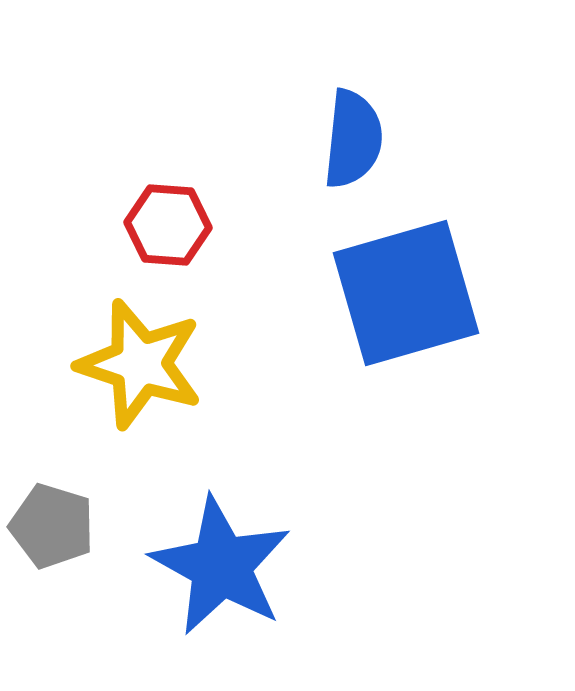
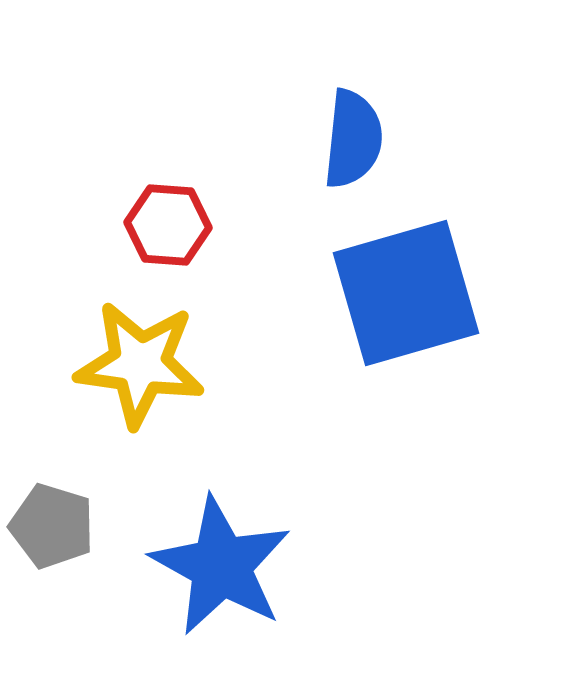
yellow star: rotated 10 degrees counterclockwise
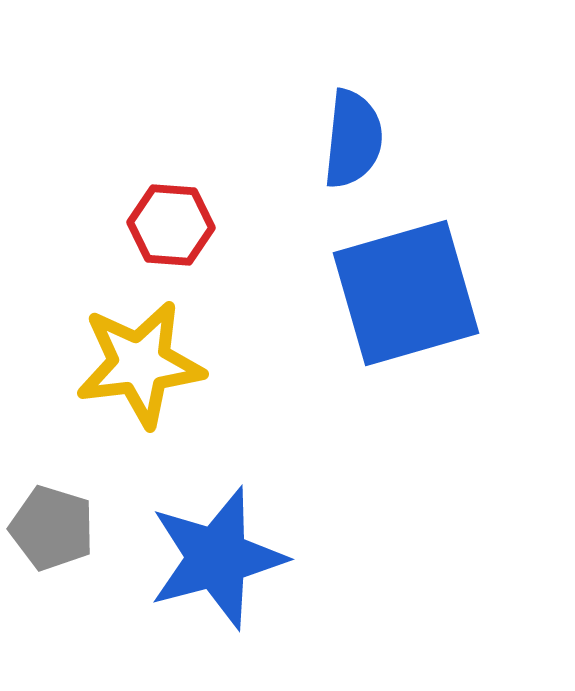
red hexagon: moved 3 px right
yellow star: rotated 15 degrees counterclockwise
gray pentagon: moved 2 px down
blue star: moved 4 px left, 8 px up; rotated 28 degrees clockwise
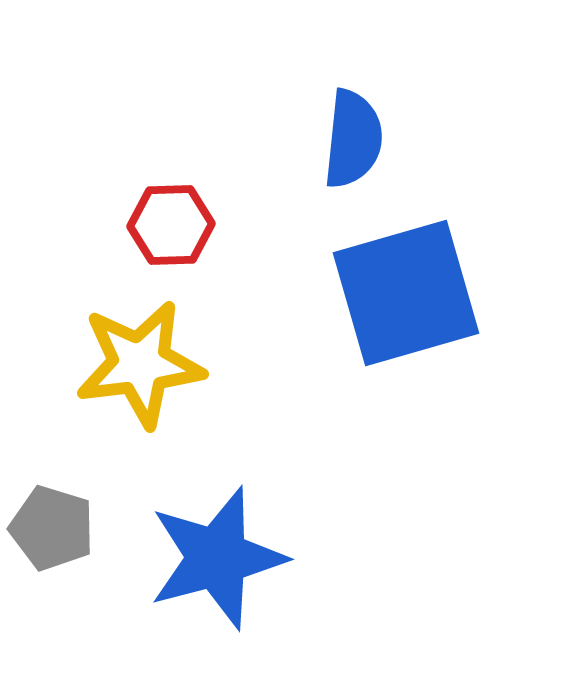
red hexagon: rotated 6 degrees counterclockwise
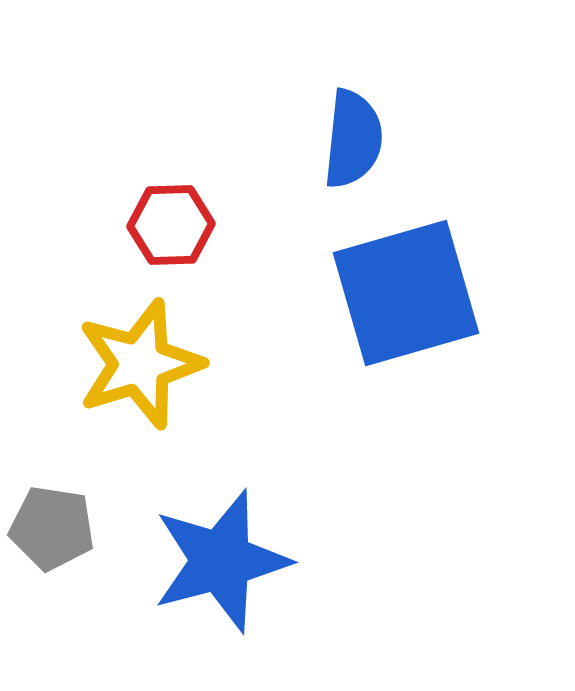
yellow star: rotated 10 degrees counterclockwise
gray pentagon: rotated 8 degrees counterclockwise
blue star: moved 4 px right, 3 px down
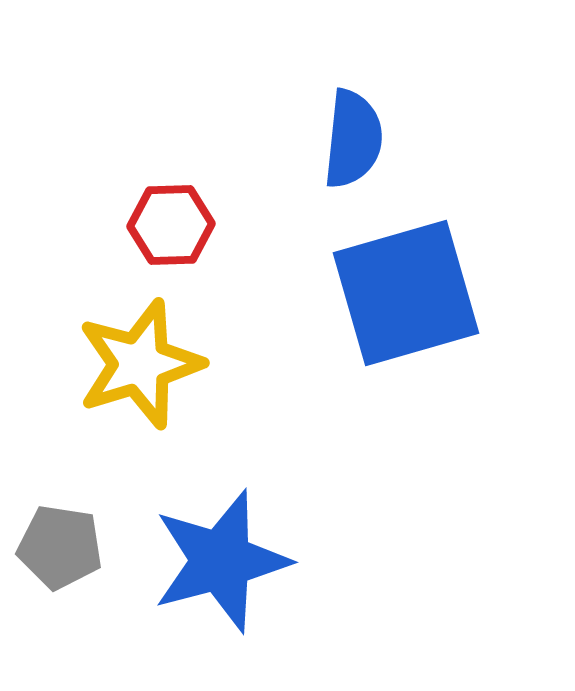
gray pentagon: moved 8 px right, 19 px down
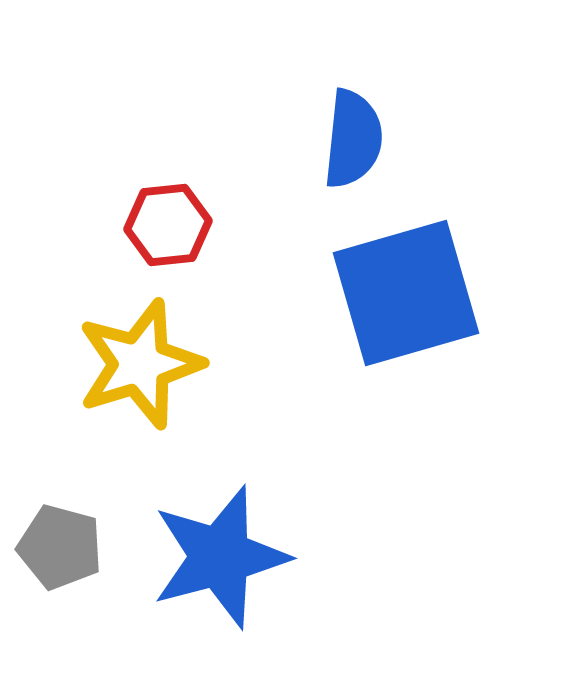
red hexagon: moved 3 px left; rotated 4 degrees counterclockwise
gray pentagon: rotated 6 degrees clockwise
blue star: moved 1 px left, 4 px up
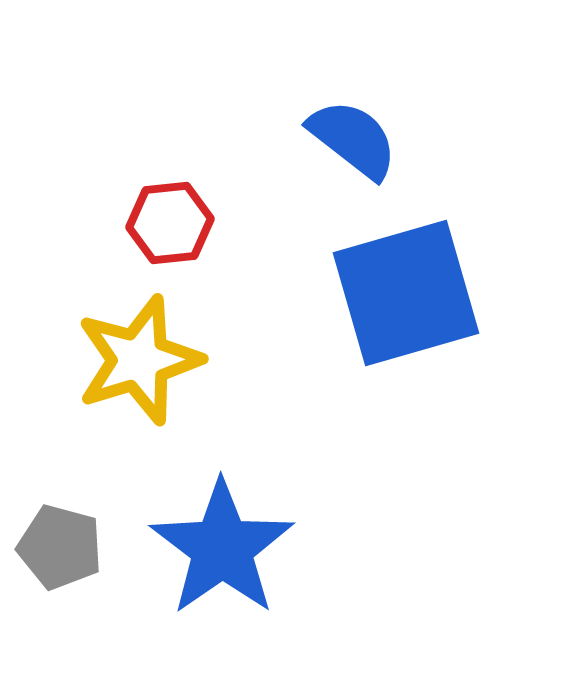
blue semicircle: rotated 58 degrees counterclockwise
red hexagon: moved 2 px right, 2 px up
yellow star: moved 1 px left, 4 px up
blue star: moved 2 px right, 9 px up; rotated 20 degrees counterclockwise
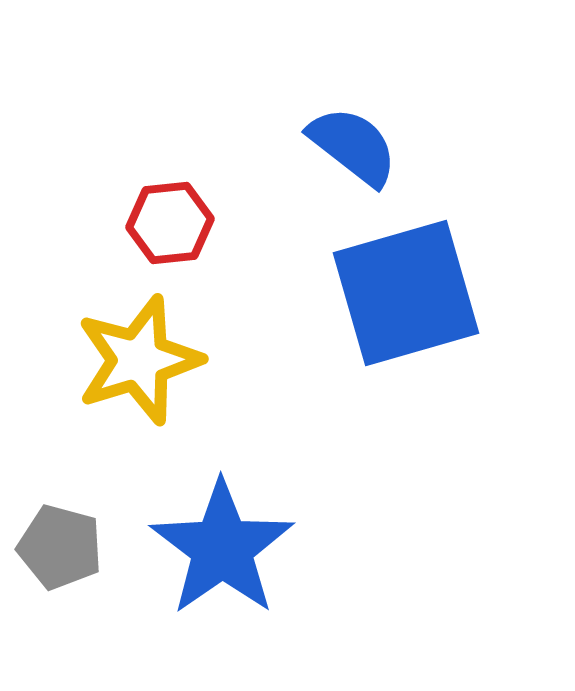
blue semicircle: moved 7 px down
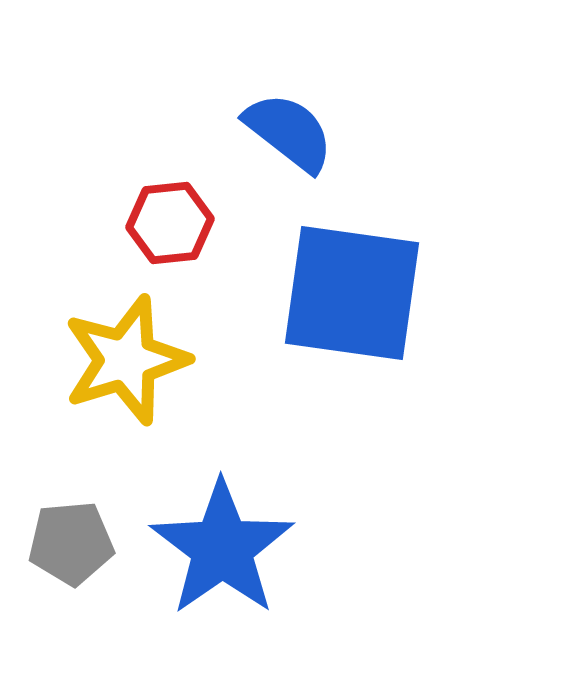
blue semicircle: moved 64 px left, 14 px up
blue square: moved 54 px left; rotated 24 degrees clockwise
yellow star: moved 13 px left
gray pentagon: moved 11 px right, 4 px up; rotated 20 degrees counterclockwise
